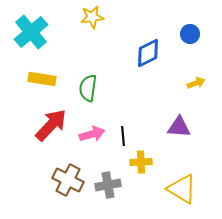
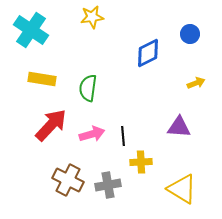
cyan cross: moved 2 px up; rotated 16 degrees counterclockwise
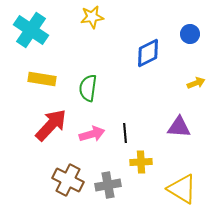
black line: moved 2 px right, 3 px up
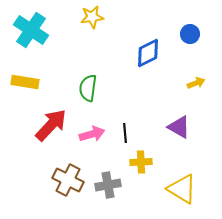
yellow rectangle: moved 17 px left, 3 px down
purple triangle: rotated 25 degrees clockwise
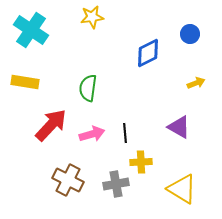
gray cross: moved 8 px right, 1 px up
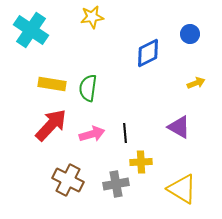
yellow rectangle: moved 27 px right, 2 px down
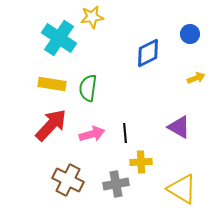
cyan cross: moved 28 px right, 8 px down
yellow arrow: moved 5 px up
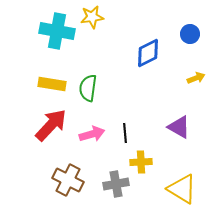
cyan cross: moved 2 px left, 7 px up; rotated 24 degrees counterclockwise
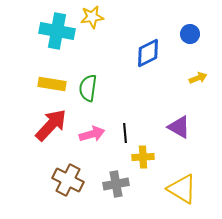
yellow arrow: moved 2 px right
yellow cross: moved 2 px right, 5 px up
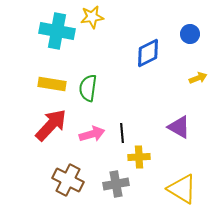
black line: moved 3 px left
yellow cross: moved 4 px left
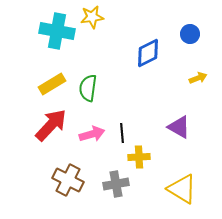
yellow rectangle: rotated 40 degrees counterclockwise
